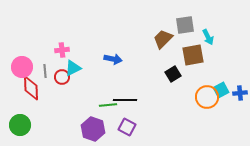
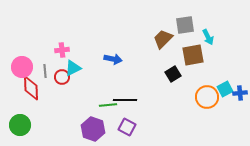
cyan square: moved 4 px right, 1 px up
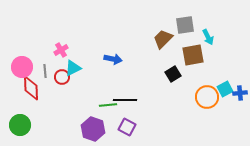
pink cross: moved 1 px left; rotated 24 degrees counterclockwise
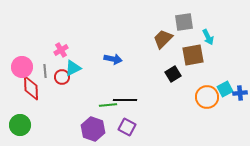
gray square: moved 1 px left, 3 px up
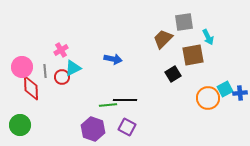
orange circle: moved 1 px right, 1 px down
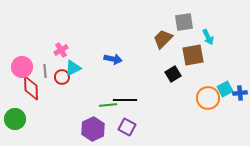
green circle: moved 5 px left, 6 px up
purple hexagon: rotated 15 degrees clockwise
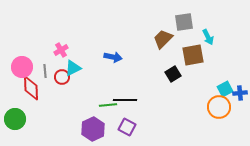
blue arrow: moved 2 px up
orange circle: moved 11 px right, 9 px down
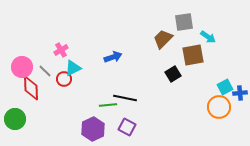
cyan arrow: rotated 28 degrees counterclockwise
blue arrow: rotated 30 degrees counterclockwise
gray line: rotated 40 degrees counterclockwise
red circle: moved 2 px right, 2 px down
cyan square: moved 2 px up
black line: moved 2 px up; rotated 10 degrees clockwise
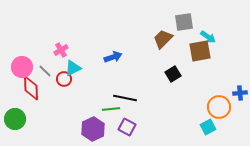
brown square: moved 7 px right, 4 px up
cyan square: moved 17 px left, 40 px down
green line: moved 3 px right, 4 px down
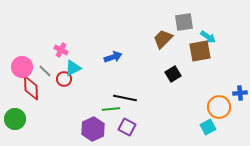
pink cross: rotated 32 degrees counterclockwise
